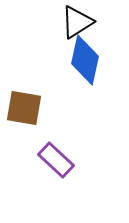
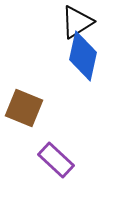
blue diamond: moved 2 px left, 4 px up
brown square: rotated 12 degrees clockwise
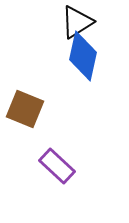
brown square: moved 1 px right, 1 px down
purple rectangle: moved 1 px right, 6 px down
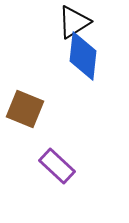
black triangle: moved 3 px left
blue diamond: rotated 6 degrees counterclockwise
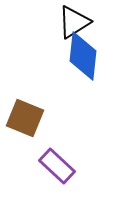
brown square: moved 9 px down
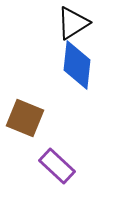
black triangle: moved 1 px left, 1 px down
blue diamond: moved 6 px left, 9 px down
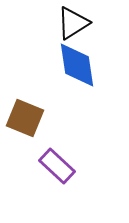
blue diamond: rotated 15 degrees counterclockwise
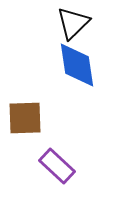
black triangle: rotated 12 degrees counterclockwise
brown square: rotated 24 degrees counterclockwise
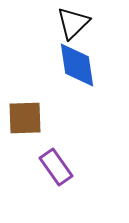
purple rectangle: moved 1 px left, 1 px down; rotated 12 degrees clockwise
